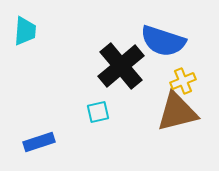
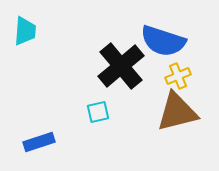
yellow cross: moved 5 px left, 5 px up
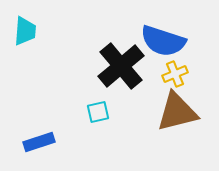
yellow cross: moved 3 px left, 2 px up
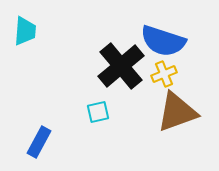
yellow cross: moved 11 px left
brown triangle: rotated 6 degrees counterclockwise
blue rectangle: rotated 44 degrees counterclockwise
